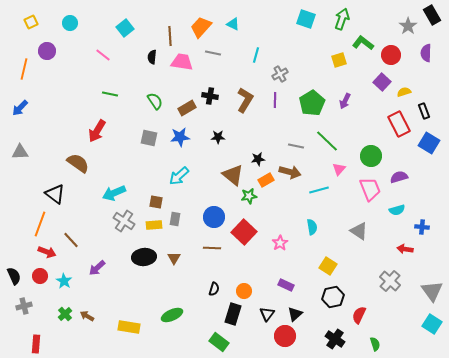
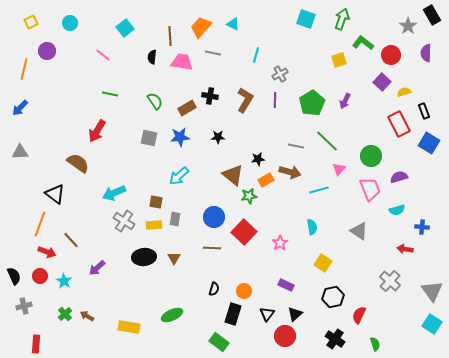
yellow square at (328, 266): moved 5 px left, 3 px up
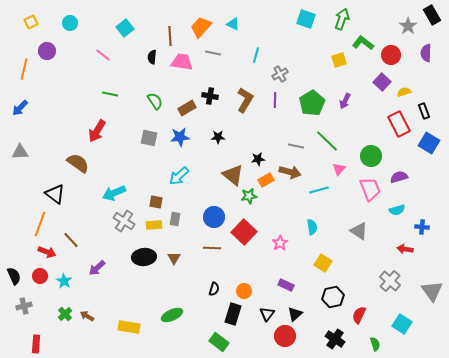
cyan square at (432, 324): moved 30 px left
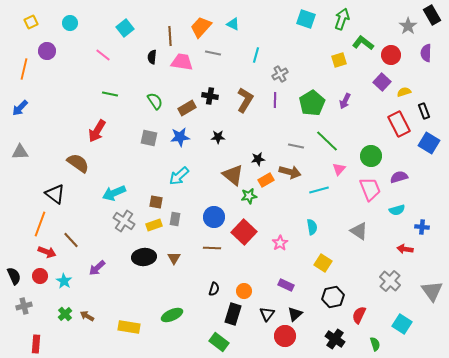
yellow rectangle at (154, 225): rotated 14 degrees counterclockwise
